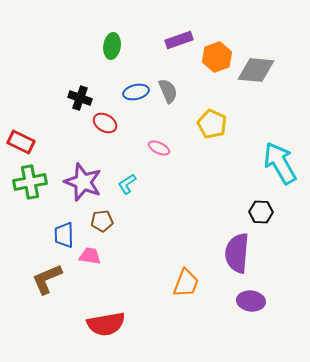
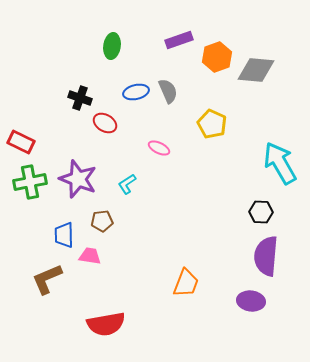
purple star: moved 5 px left, 3 px up
purple semicircle: moved 29 px right, 3 px down
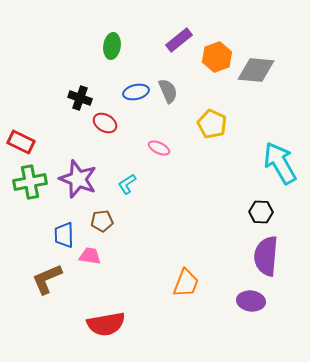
purple rectangle: rotated 20 degrees counterclockwise
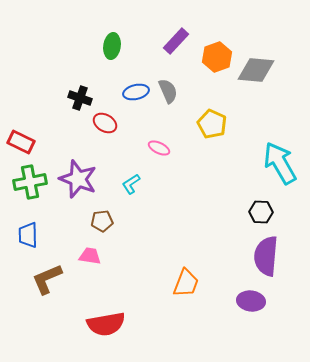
purple rectangle: moved 3 px left, 1 px down; rotated 8 degrees counterclockwise
cyan L-shape: moved 4 px right
blue trapezoid: moved 36 px left
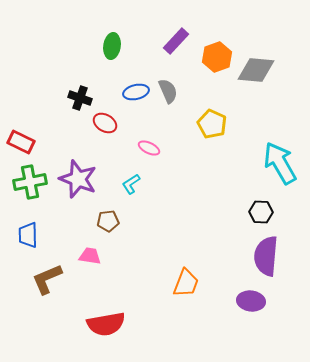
pink ellipse: moved 10 px left
brown pentagon: moved 6 px right
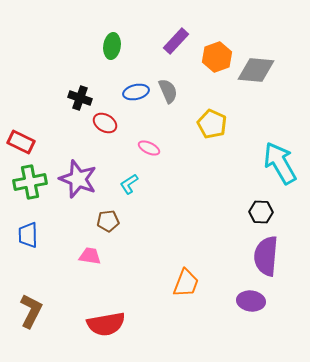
cyan L-shape: moved 2 px left
brown L-shape: moved 16 px left, 32 px down; rotated 140 degrees clockwise
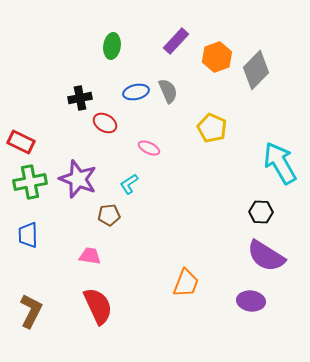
gray diamond: rotated 51 degrees counterclockwise
black cross: rotated 30 degrees counterclockwise
yellow pentagon: moved 4 px down
brown pentagon: moved 1 px right, 6 px up
purple semicircle: rotated 63 degrees counterclockwise
red semicircle: moved 8 px left, 18 px up; rotated 105 degrees counterclockwise
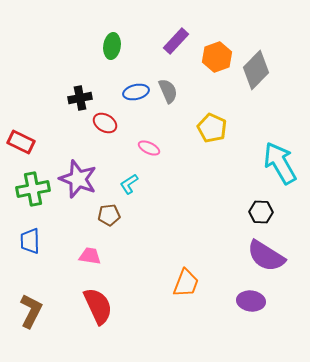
green cross: moved 3 px right, 7 px down
blue trapezoid: moved 2 px right, 6 px down
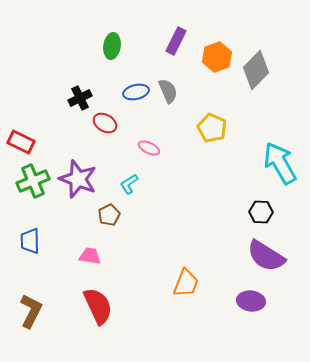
purple rectangle: rotated 16 degrees counterclockwise
black cross: rotated 15 degrees counterclockwise
green cross: moved 8 px up; rotated 12 degrees counterclockwise
brown pentagon: rotated 20 degrees counterclockwise
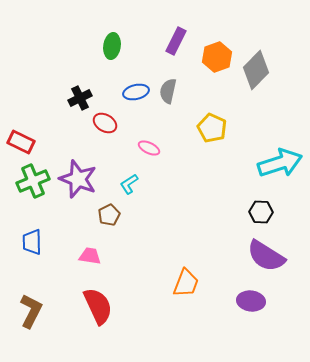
gray semicircle: rotated 145 degrees counterclockwise
cyan arrow: rotated 102 degrees clockwise
blue trapezoid: moved 2 px right, 1 px down
